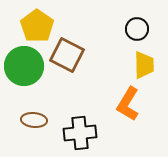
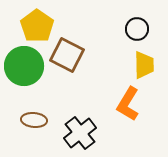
black cross: rotated 32 degrees counterclockwise
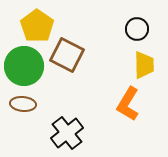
brown ellipse: moved 11 px left, 16 px up
black cross: moved 13 px left
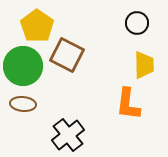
black circle: moved 6 px up
green circle: moved 1 px left
orange L-shape: rotated 24 degrees counterclockwise
black cross: moved 1 px right, 2 px down
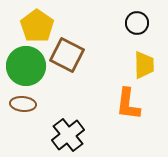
green circle: moved 3 px right
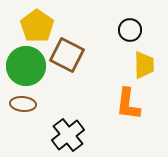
black circle: moved 7 px left, 7 px down
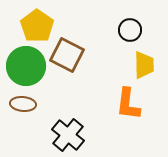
black cross: rotated 12 degrees counterclockwise
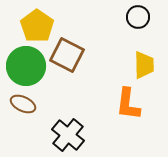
black circle: moved 8 px right, 13 px up
brown ellipse: rotated 20 degrees clockwise
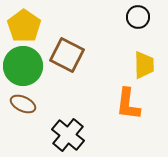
yellow pentagon: moved 13 px left
green circle: moved 3 px left
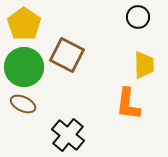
yellow pentagon: moved 2 px up
green circle: moved 1 px right, 1 px down
